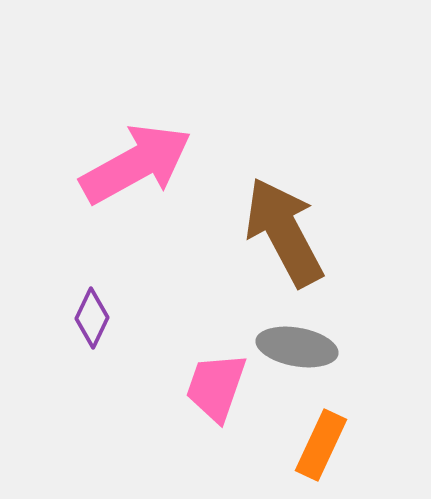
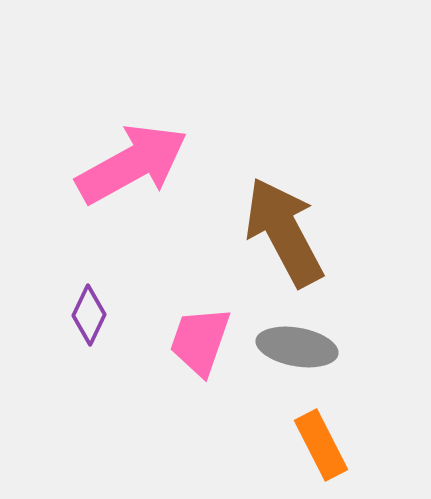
pink arrow: moved 4 px left
purple diamond: moved 3 px left, 3 px up
pink trapezoid: moved 16 px left, 46 px up
orange rectangle: rotated 52 degrees counterclockwise
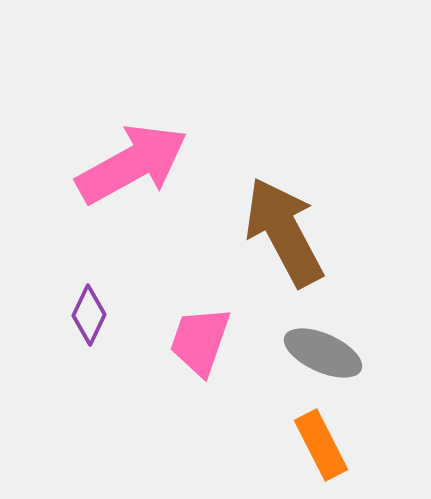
gray ellipse: moved 26 px right, 6 px down; rotated 14 degrees clockwise
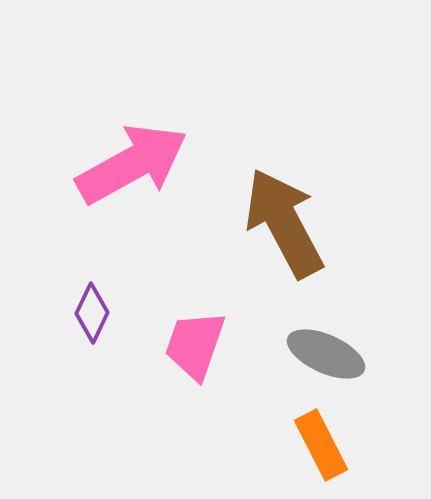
brown arrow: moved 9 px up
purple diamond: moved 3 px right, 2 px up
pink trapezoid: moved 5 px left, 4 px down
gray ellipse: moved 3 px right, 1 px down
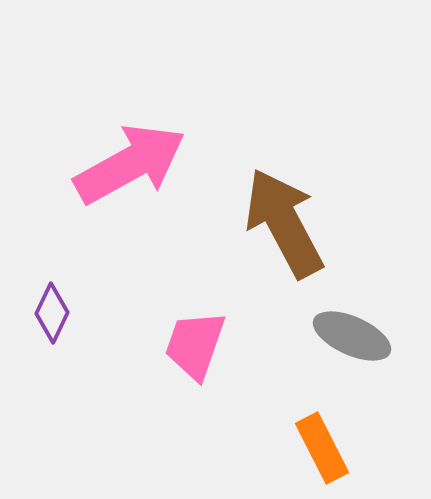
pink arrow: moved 2 px left
purple diamond: moved 40 px left
gray ellipse: moved 26 px right, 18 px up
orange rectangle: moved 1 px right, 3 px down
